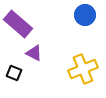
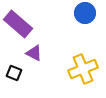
blue circle: moved 2 px up
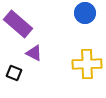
yellow cross: moved 4 px right, 5 px up; rotated 20 degrees clockwise
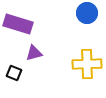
blue circle: moved 2 px right
purple rectangle: rotated 24 degrees counterclockwise
purple triangle: rotated 42 degrees counterclockwise
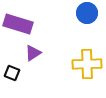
purple triangle: moved 1 px left; rotated 18 degrees counterclockwise
black square: moved 2 px left
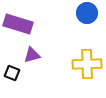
purple triangle: moved 1 px left, 2 px down; rotated 18 degrees clockwise
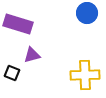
yellow cross: moved 2 px left, 11 px down
